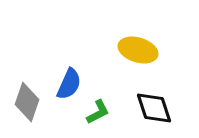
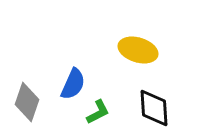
blue semicircle: moved 4 px right
black diamond: rotated 15 degrees clockwise
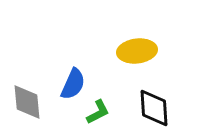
yellow ellipse: moved 1 px left, 1 px down; rotated 24 degrees counterclockwise
gray diamond: rotated 24 degrees counterclockwise
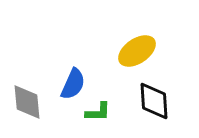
yellow ellipse: rotated 27 degrees counterclockwise
black diamond: moved 7 px up
green L-shape: rotated 28 degrees clockwise
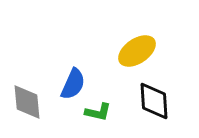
green L-shape: rotated 12 degrees clockwise
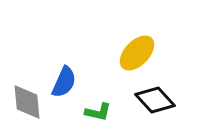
yellow ellipse: moved 2 px down; rotated 12 degrees counterclockwise
blue semicircle: moved 9 px left, 2 px up
black diamond: moved 1 px right, 1 px up; rotated 39 degrees counterclockwise
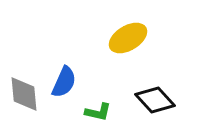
yellow ellipse: moved 9 px left, 15 px up; rotated 15 degrees clockwise
gray diamond: moved 3 px left, 8 px up
